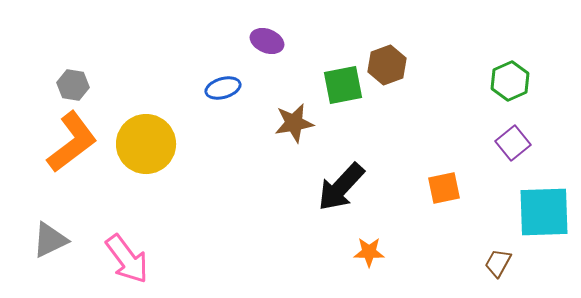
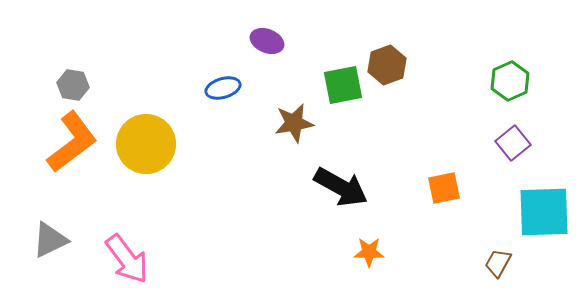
black arrow: rotated 104 degrees counterclockwise
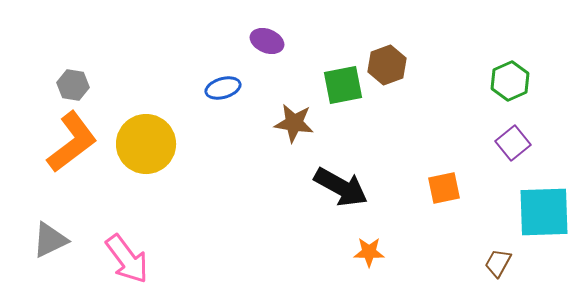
brown star: rotated 18 degrees clockwise
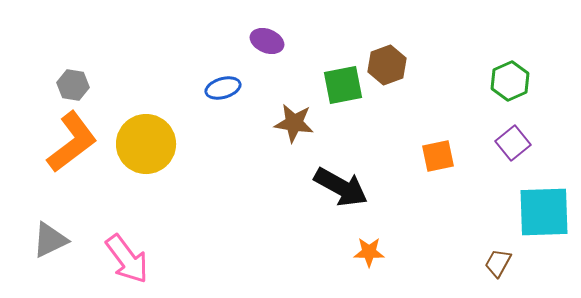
orange square: moved 6 px left, 32 px up
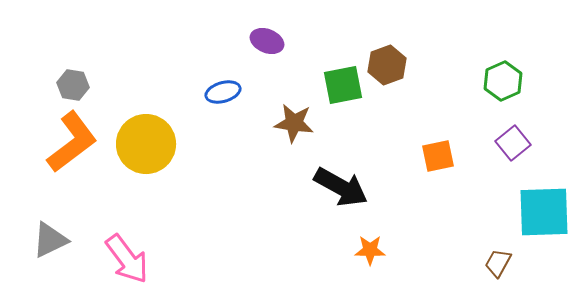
green hexagon: moved 7 px left
blue ellipse: moved 4 px down
orange star: moved 1 px right, 2 px up
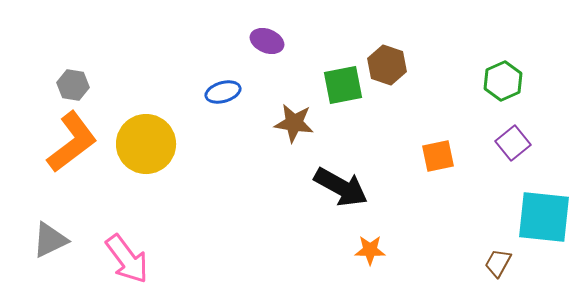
brown hexagon: rotated 21 degrees counterclockwise
cyan square: moved 5 px down; rotated 8 degrees clockwise
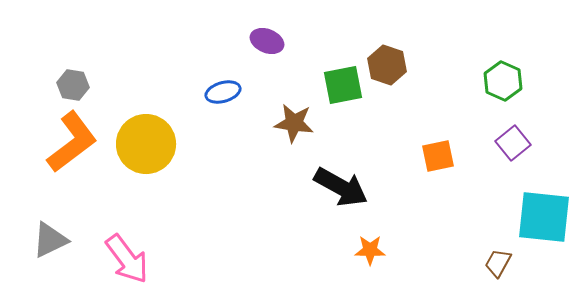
green hexagon: rotated 12 degrees counterclockwise
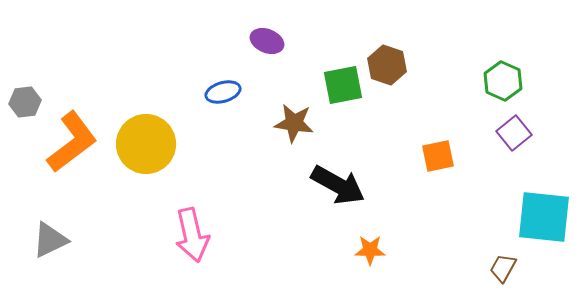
gray hexagon: moved 48 px left, 17 px down; rotated 16 degrees counterclockwise
purple square: moved 1 px right, 10 px up
black arrow: moved 3 px left, 2 px up
pink arrow: moved 65 px right, 24 px up; rotated 24 degrees clockwise
brown trapezoid: moved 5 px right, 5 px down
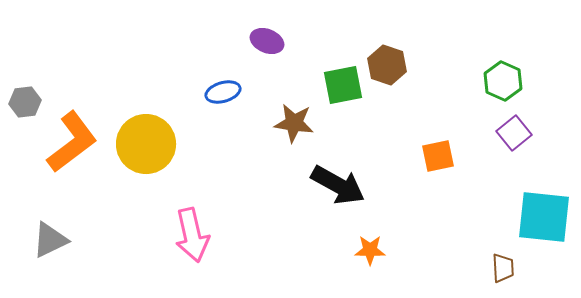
brown trapezoid: rotated 148 degrees clockwise
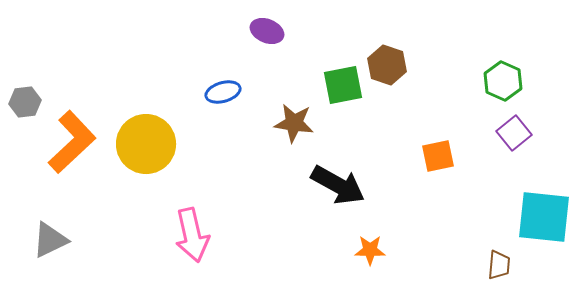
purple ellipse: moved 10 px up
orange L-shape: rotated 6 degrees counterclockwise
brown trapezoid: moved 4 px left, 3 px up; rotated 8 degrees clockwise
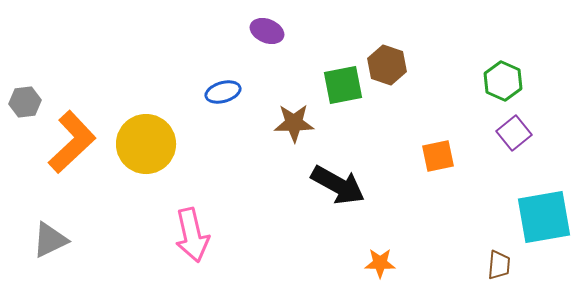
brown star: rotated 9 degrees counterclockwise
cyan square: rotated 16 degrees counterclockwise
orange star: moved 10 px right, 13 px down
